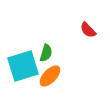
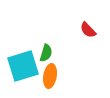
orange ellipse: rotated 35 degrees counterclockwise
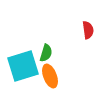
red semicircle: rotated 144 degrees counterclockwise
orange ellipse: rotated 30 degrees counterclockwise
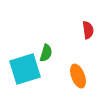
cyan square: moved 2 px right, 3 px down
orange ellipse: moved 28 px right
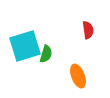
green semicircle: moved 1 px down
cyan square: moved 23 px up
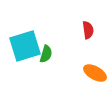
orange ellipse: moved 17 px right, 3 px up; rotated 40 degrees counterclockwise
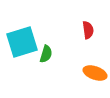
cyan square: moved 3 px left, 4 px up
orange ellipse: rotated 10 degrees counterclockwise
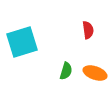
green semicircle: moved 20 px right, 17 px down
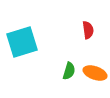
green semicircle: moved 3 px right
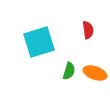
cyan square: moved 17 px right
